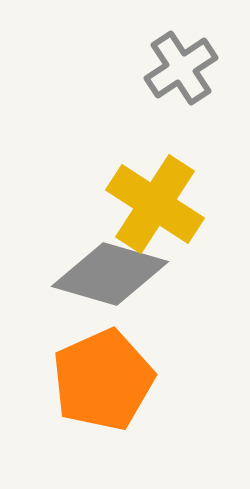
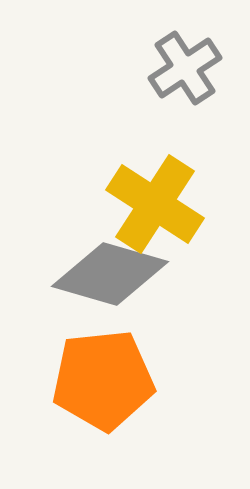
gray cross: moved 4 px right
orange pentagon: rotated 18 degrees clockwise
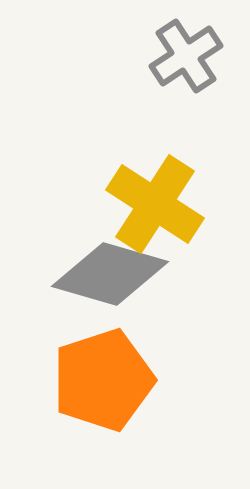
gray cross: moved 1 px right, 12 px up
orange pentagon: rotated 12 degrees counterclockwise
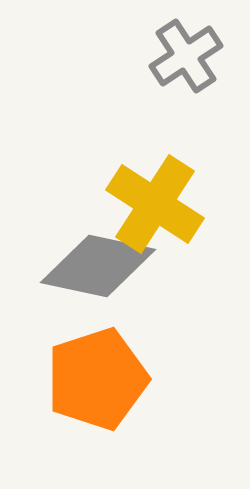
gray diamond: moved 12 px left, 8 px up; rotated 4 degrees counterclockwise
orange pentagon: moved 6 px left, 1 px up
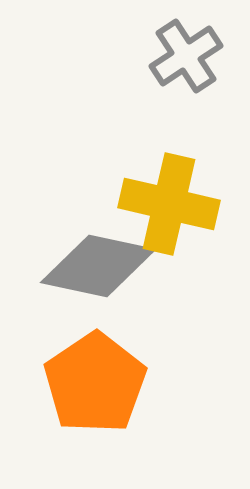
yellow cross: moved 14 px right; rotated 20 degrees counterclockwise
orange pentagon: moved 2 px left, 4 px down; rotated 16 degrees counterclockwise
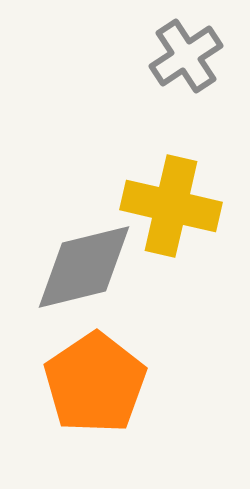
yellow cross: moved 2 px right, 2 px down
gray diamond: moved 14 px left, 1 px down; rotated 26 degrees counterclockwise
